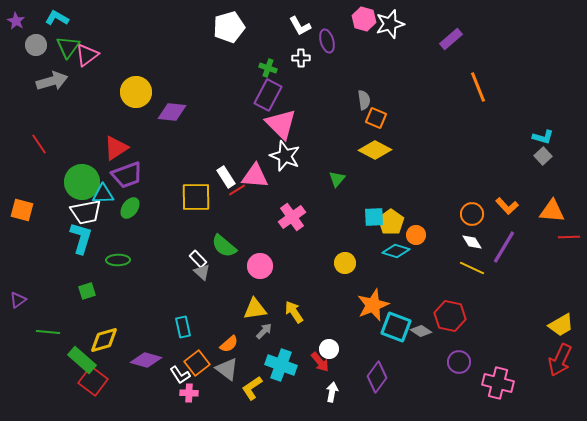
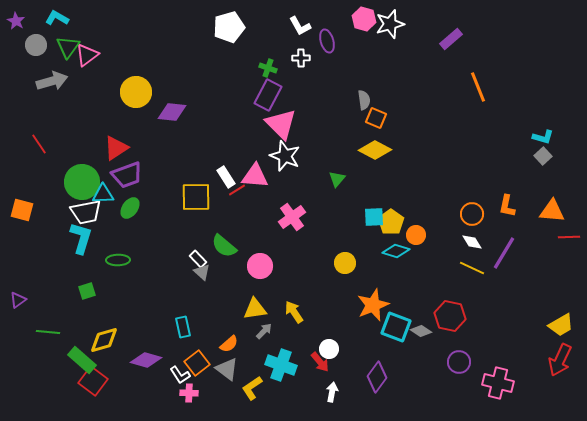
orange L-shape at (507, 206): rotated 55 degrees clockwise
purple line at (504, 247): moved 6 px down
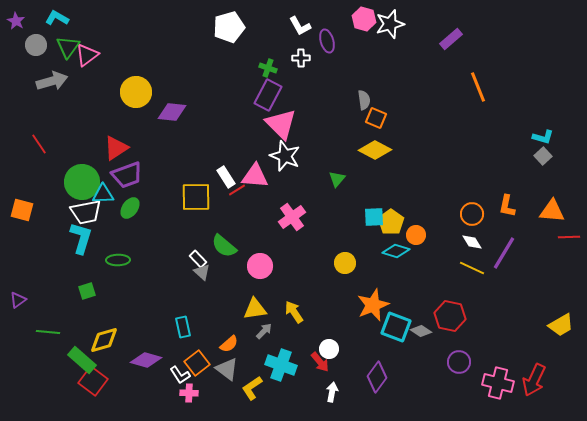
red arrow at (560, 360): moved 26 px left, 20 px down
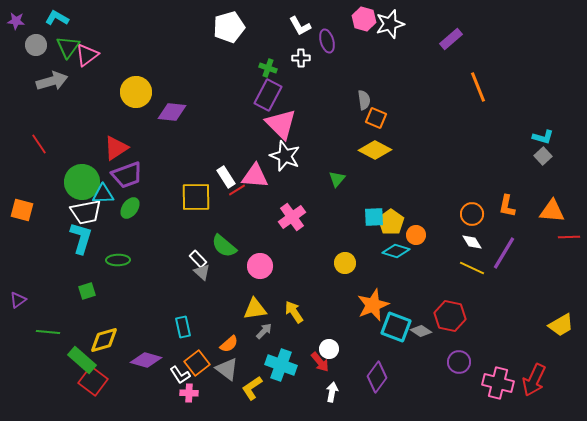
purple star at (16, 21): rotated 24 degrees counterclockwise
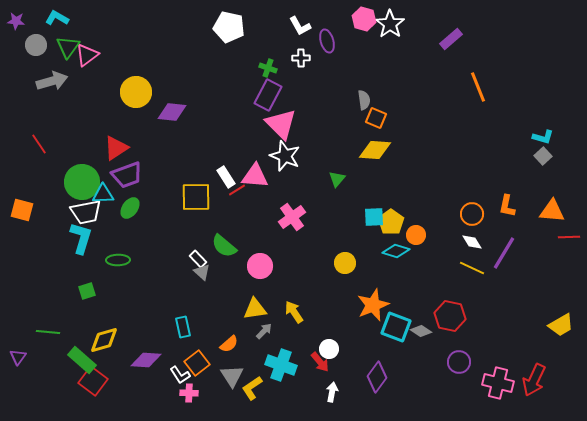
white star at (390, 24): rotated 20 degrees counterclockwise
white pentagon at (229, 27): rotated 28 degrees clockwise
yellow diamond at (375, 150): rotated 24 degrees counterclockwise
purple triangle at (18, 300): moved 57 px down; rotated 18 degrees counterclockwise
purple diamond at (146, 360): rotated 12 degrees counterclockwise
gray triangle at (227, 369): moved 5 px right, 7 px down; rotated 20 degrees clockwise
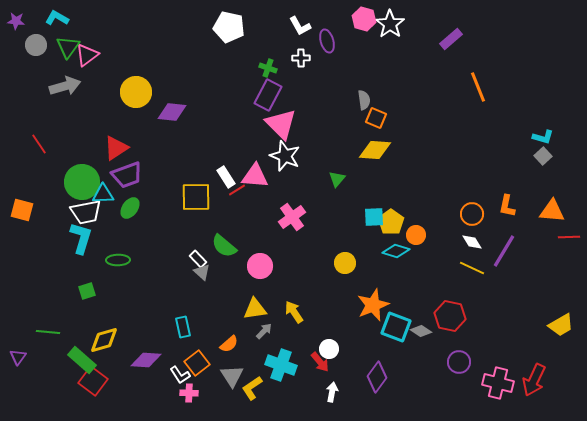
gray arrow at (52, 81): moved 13 px right, 5 px down
purple line at (504, 253): moved 2 px up
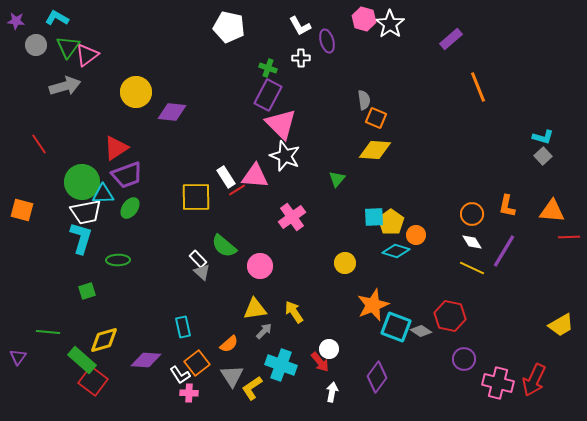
purple circle at (459, 362): moved 5 px right, 3 px up
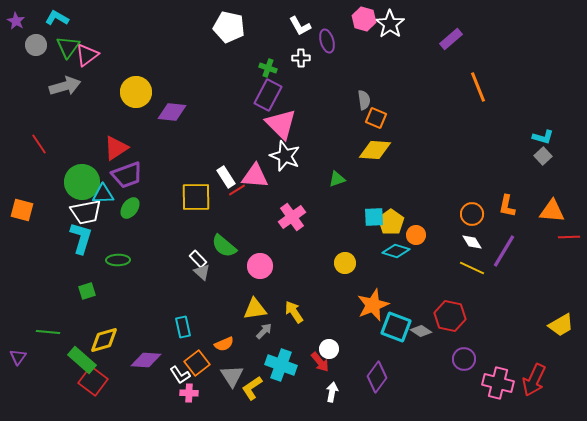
purple star at (16, 21): rotated 24 degrees clockwise
green triangle at (337, 179): rotated 30 degrees clockwise
orange semicircle at (229, 344): moved 5 px left; rotated 18 degrees clockwise
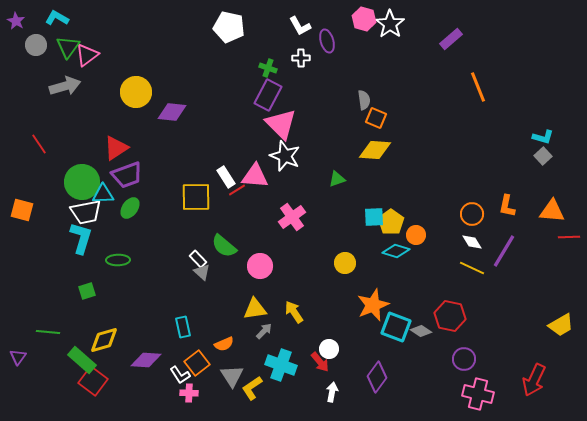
pink cross at (498, 383): moved 20 px left, 11 px down
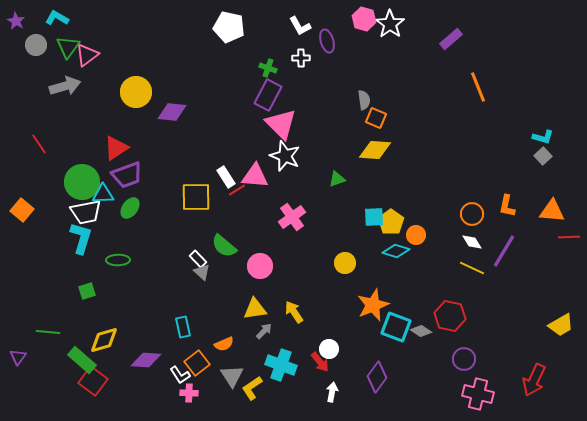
orange square at (22, 210): rotated 25 degrees clockwise
